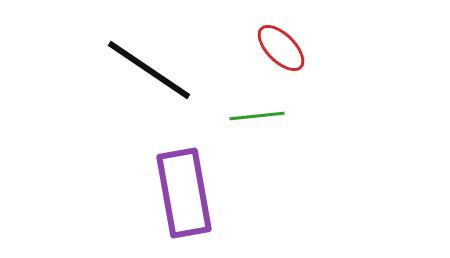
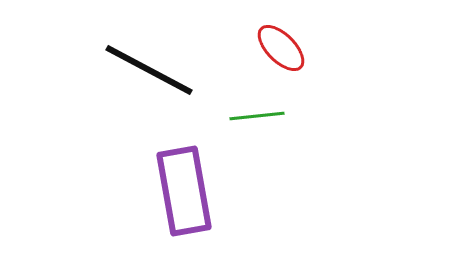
black line: rotated 6 degrees counterclockwise
purple rectangle: moved 2 px up
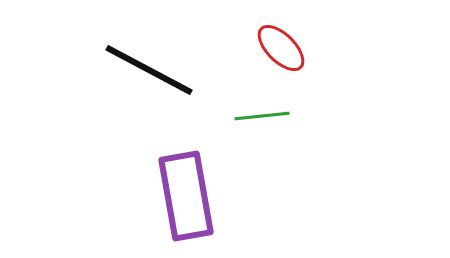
green line: moved 5 px right
purple rectangle: moved 2 px right, 5 px down
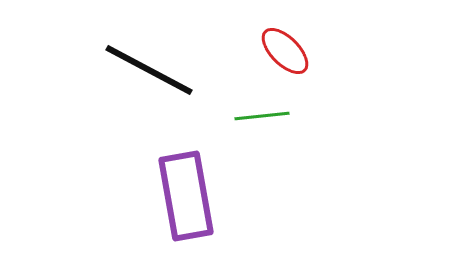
red ellipse: moved 4 px right, 3 px down
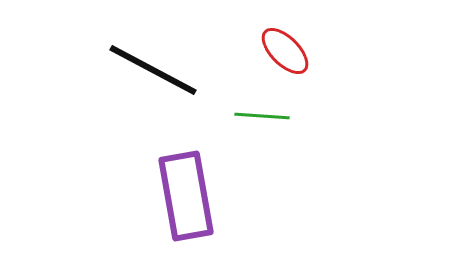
black line: moved 4 px right
green line: rotated 10 degrees clockwise
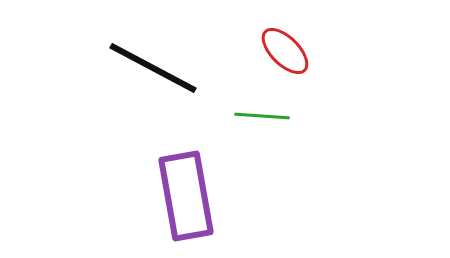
black line: moved 2 px up
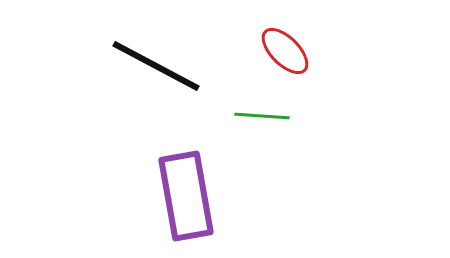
black line: moved 3 px right, 2 px up
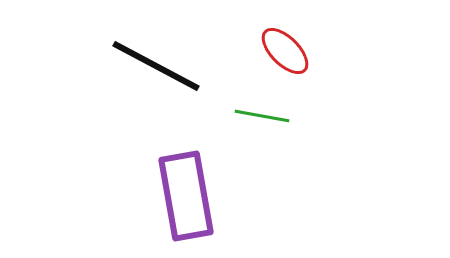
green line: rotated 6 degrees clockwise
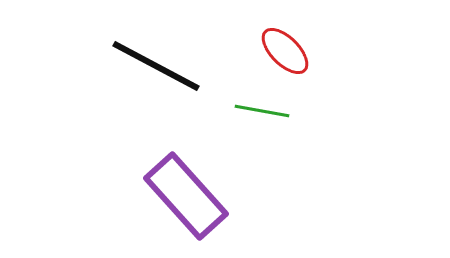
green line: moved 5 px up
purple rectangle: rotated 32 degrees counterclockwise
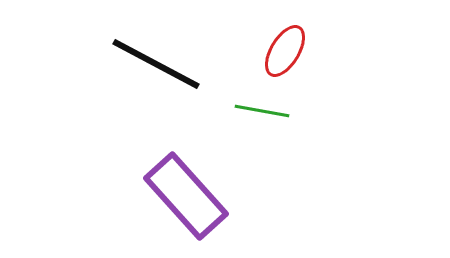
red ellipse: rotated 76 degrees clockwise
black line: moved 2 px up
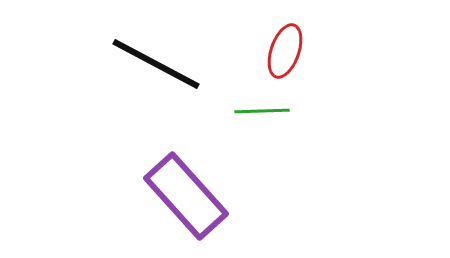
red ellipse: rotated 12 degrees counterclockwise
green line: rotated 12 degrees counterclockwise
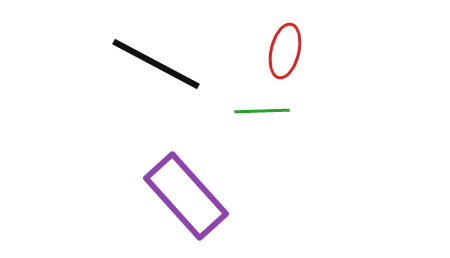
red ellipse: rotated 6 degrees counterclockwise
